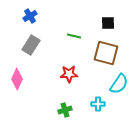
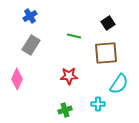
black square: rotated 32 degrees counterclockwise
brown square: rotated 20 degrees counterclockwise
red star: moved 2 px down
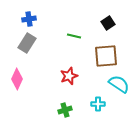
blue cross: moved 1 px left, 3 px down; rotated 24 degrees clockwise
gray rectangle: moved 4 px left, 2 px up
brown square: moved 3 px down
red star: rotated 18 degrees counterclockwise
cyan semicircle: rotated 90 degrees counterclockwise
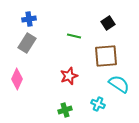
cyan cross: rotated 24 degrees clockwise
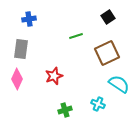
black square: moved 6 px up
green line: moved 2 px right; rotated 32 degrees counterclockwise
gray rectangle: moved 6 px left, 6 px down; rotated 24 degrees counterclockwise
brown square: moved 1 px right, 3 px up; rotated 20 degrees counterclockwise
red star: moved 15 px left
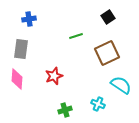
pink diamond: rotated 20 degrees counterclockwise
cyan semicircle: moved 2 px right, 1 px down
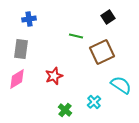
green line: rotated 32 degrees clockwise
brown square: moved 5 px left, 1 px up
pink diamond: rotated 55 degrees clockwise
cyan cross: moved 4 px left, 2 px up; rotated 24 degrees clockwise
green cross: rotated 32 degrees counterclockwise
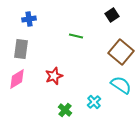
black square: moved 4 px right, 2 px up
brown square: moved 19 px right; rotated 25 degrees counterclockwise
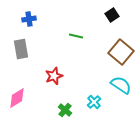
gray rectangle: rotated 18 degrees counterclockwise
pink diamond: moved 19 px down
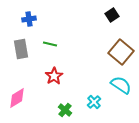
green line: moved 26 px left, 8 px down
red star: rotated 12 degrees counterclockwise
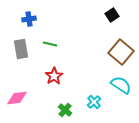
pink diamond: rotated 25 degrees clockwise
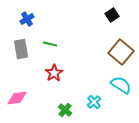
blue cross: moved 2 px left; rotated 24 degrees counterclockwise
red star: moved 3 px up
